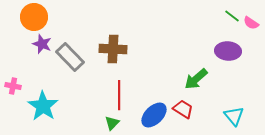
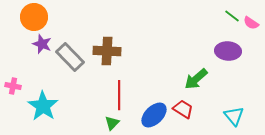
brown cross: moved 6 px left, 2 px down
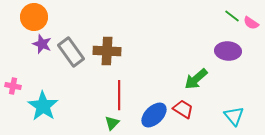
gray rectangle: moved 1 px right, 5 px up; rotated 8 degrees clockwise
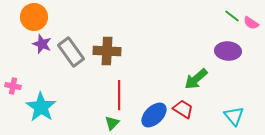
cyan star: moved 2 px left, 1 px down
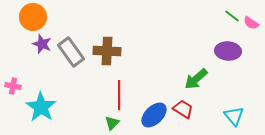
orange circle: moved 1 px left
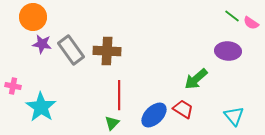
purple star: rotated 12 degrees counterclockwise
gray rectangle: moved 2 px up
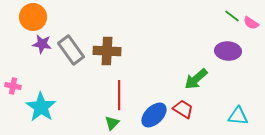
cyan triangle: moved 4 px right; rotated 45 degrees counterclockwise
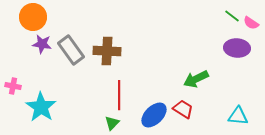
purple ellipse: moved 9 px right, 3 px up
green arrow: rotated 15 degrees clockwise
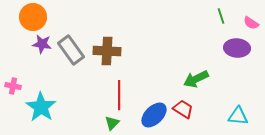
green line: moved 11 px left; rotated 35 degrees clockwise
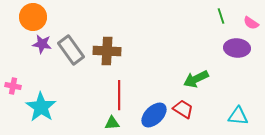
green triangle: rotated 42 degrees clockwise
